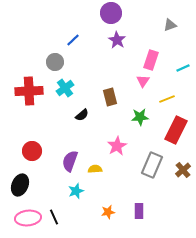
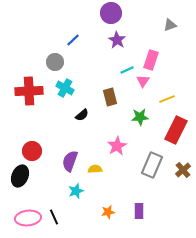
cyan line: moved 56 px left, 2 px down
cyan cross: rotated 24 degrees counterclockwise
black ellipse: moved 9 px up
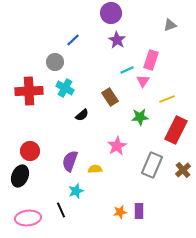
brown rectangle: rotated 18 degrees counterclockwise
red circle: moved 2 px left
orange star: moved 12 px right
black line: moved 7 px right, 7 px up
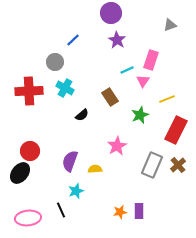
green star: moved 2 px up; rotated 18 degrees counterclockwise
brown cross: moved 5 px left, 5 px up
black ellipse: moved 3 px up; rotated 15 degrees clockwise
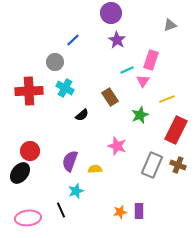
pink star: rotated 24 degrees counterclockwise
brown cross: rotated 28 degrees counterclockwise
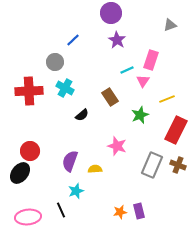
purple rectangle: rotated 14 degrees counterclockwise
pink ellipse: moved 1 px up
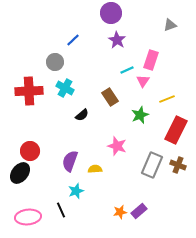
purple rectangle: rotated 63 degrees clockwise
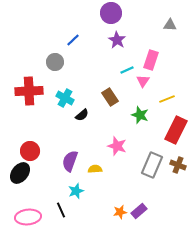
gray triangle: rotated 24 degrees clockwise
cyan cross: moved 10 px down
green star: rotated 30 degrees counterclockwise
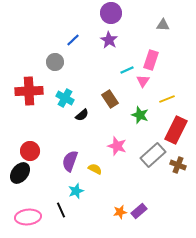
gray triangle: moved 7 px left
purple star: moved 8 px left
brown rectangle: moved 2 px down
gray rectangle: moved 1 px right, 10 px up; rotated 25 degrees clockwise
yellow semicircle: rotated 32 degrees clockwise
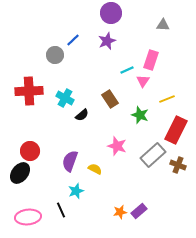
purple star: moved 2 px left, 1 px down; rotated 18 degrees clockwise
gray circle: moved 7 px up
